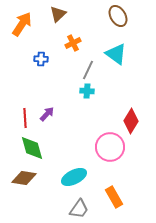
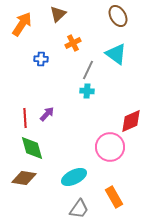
red diamond: rotated 35 degrees clockwise
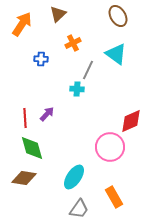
cyan cross: moved 10 px left, 2 px up
cyan ellipse: rotated 30 degrees counterclockwise
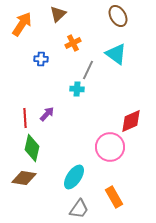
green diamond: rotated 28 degrees clockwise
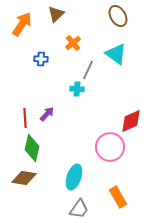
brown triangle: moved 2 px left
orange cross: rotated 14 degrees counterclockwise
cyan ellipse: rotated 15 degrees counterclockwise
orange rectangle: moved 4 px right
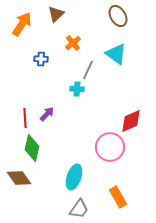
brown diamond: moved 5 px left; rotated 45 degrees clockwise
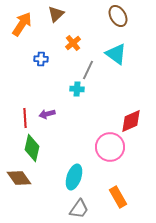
purple arrow: rotated 147 degrees counterclockwise
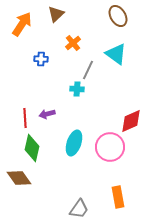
cyan ellipse: moved 34 px up
orange rectangle: rotated 20 degrees clockwise
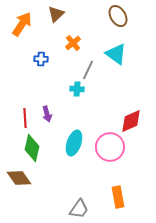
purple arrow: rotated 91 degrees counterclockwise
